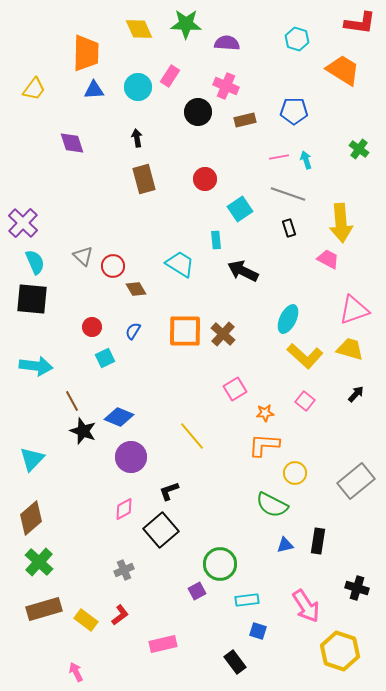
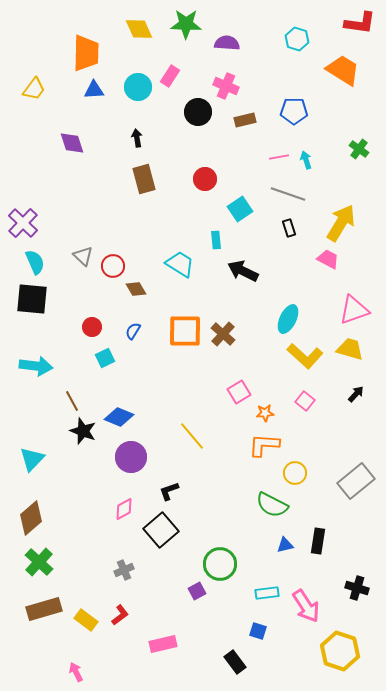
yellow arrow at (341, 223): rotated 144 degrees counterclockwise
pink square at (235, 389): moved 4 px right, 3 px down
cyan rectangle at (247, 600): moved 20 px right, 7 px up
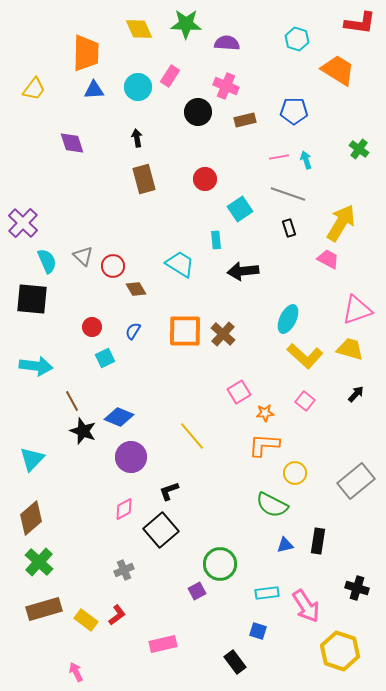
orange trapezoid at (343, 70): moved 5 px left
cyan semicircle at (35, 262): moved 12 px right, 1 px up
black arrow at (243, 271): rotated 32 degrees counterclockwise
pink triangle at (354, 310): moved 3 px right
red L-shape at (120, 615): moved 3 px left
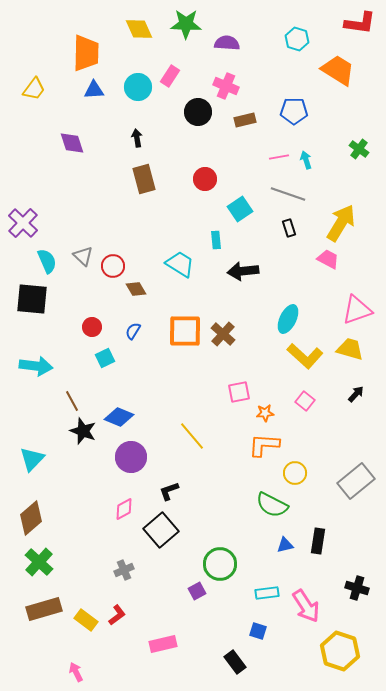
pink square at (239, 392): rotated 20 degrees clockwise
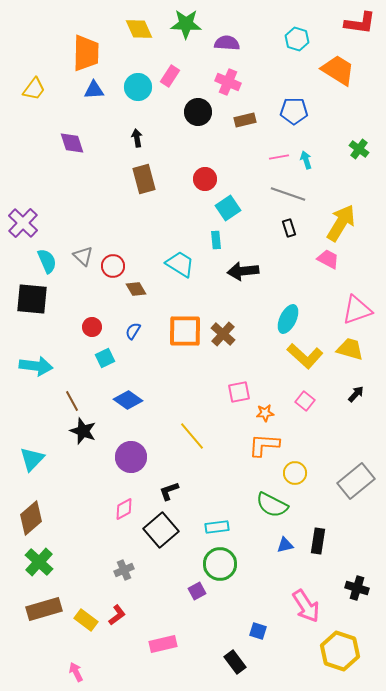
pink cross at (226, 86): moved 2 px right, 4 px up
cyan square at (240, 209): moved 12 px left, 1 px up
blue diamond at (119, 417): moved 9 px right, 17 px up; rotated 12 degrees clockwise
cyan rectangle at (267, 593): moved 50 px left, 66 px up
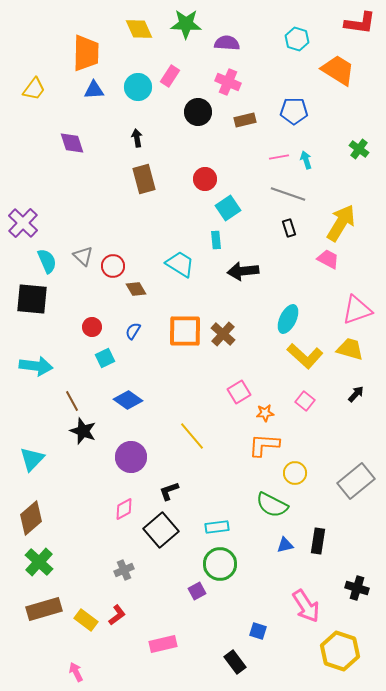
pink square at (239, 392): rotated 20 degrees counterclockwise
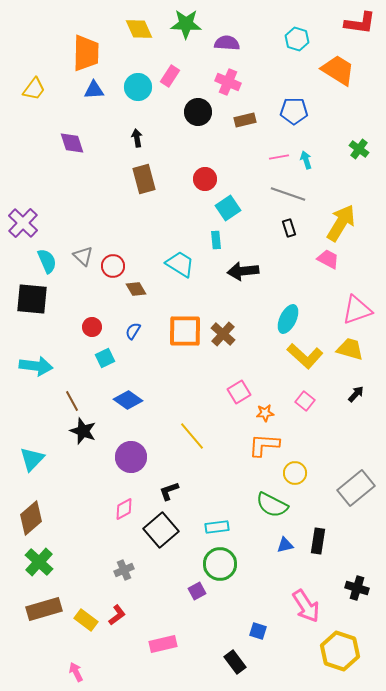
gray rectangle at (356, 481): moved 7 px down
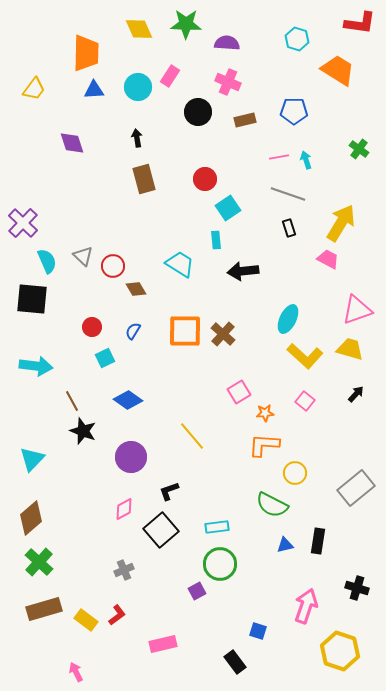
pink arrow at (306, 606): rotated 128 degrees counterclockwise
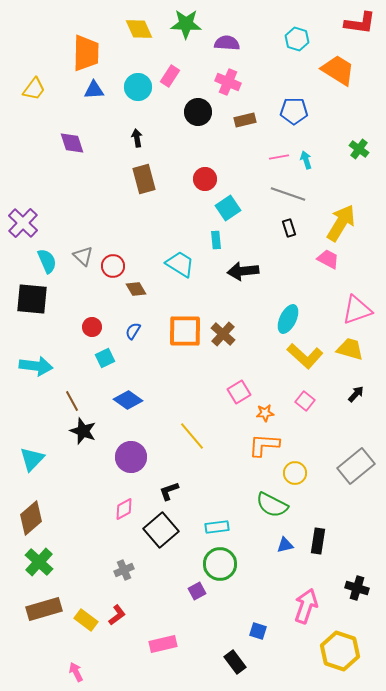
gray rectangle at (356, 488): moved 22 px up
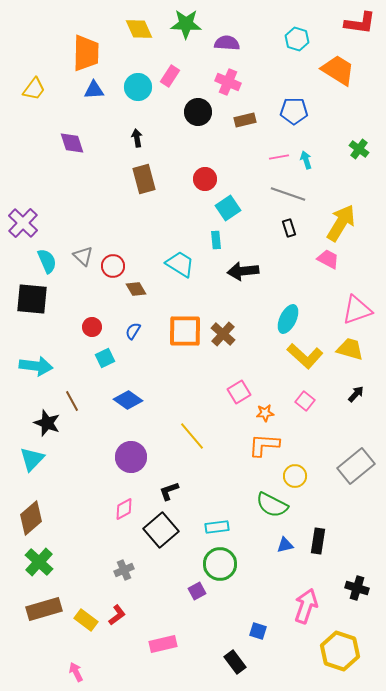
black star at (83, 431): moved 36 px left, 8 px up
yellow circle at (295, 473): moved 3 px down
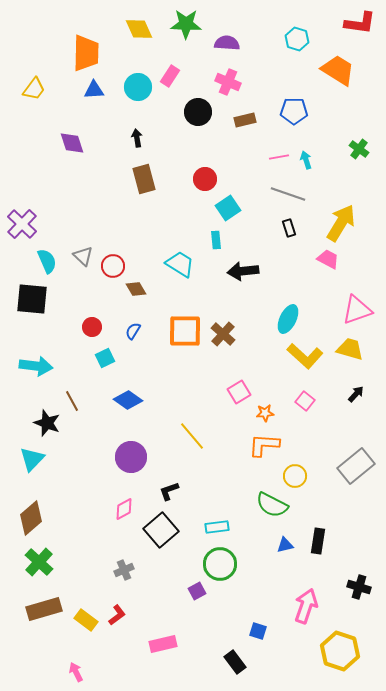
purple cross at (23, 223): moved 1 px left, 1 px down
black cross at (357, 588): moved 2 px right, 1 px up
